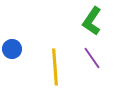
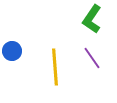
green L-shape: moved 2 px up
blue circle: moved 2 px down
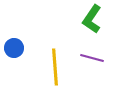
blue circle: moved 2 px right, 3 px up
purple line: rotated 40 degrees counterclockwise
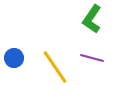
blue circle: moved 10 px down
yellow line: rotated 30 degrees counterclockwise
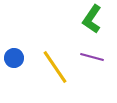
purple line: moved 1 px up
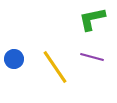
green L-shape: rotated 44 degrees clockwise
blue circle: moved 1 px down
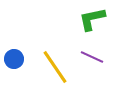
purple line: rotated 10 degrees clockwise
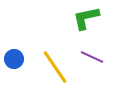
green L-shape: moved 6 px left, 1 px up
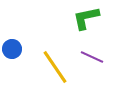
blue circle: moved 2 px left, 10 px up
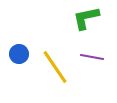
blue circle: moved 7 px right, 5 px down
purple line: rotated 15 degrees counterclockwise
